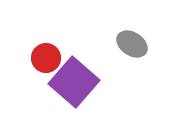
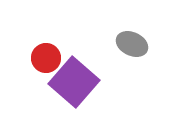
gray ellipse: rotated 8 degrees counterclockwise
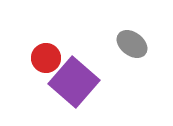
gray ellipse: rotated 12 degrees clockwise
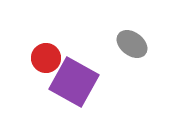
purple square: rotated 12 degrees counterclockwise
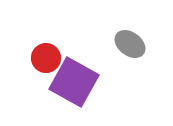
gray ellipse: moved 2 px left
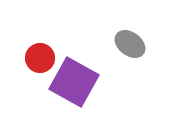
red circle: moved 6 px left
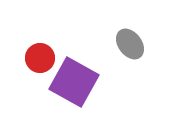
gray ellipse: rotated 16 degrees clockwise
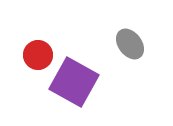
red circle: moved 2 px left, 3 px up
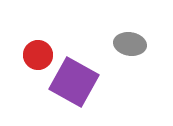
gray ellipse: rotated 44 degrees counterclockwise
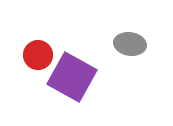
purple square: moved 2 px left, 5 px up
